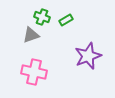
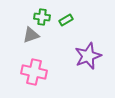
green cross: rotated 14 degrees counterclockwise
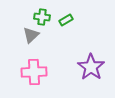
gray triangle: rotated 24 degrees counterclockwise
purple star: moved 3 px right, 11 px down; rotated 16 degrees counterclockwise
pink cross: rotated 15 degrees counterclockwise
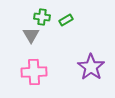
gray triangle: rotated 18 degrees counterclockwise
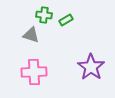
green cross: moved 2 px right, 2 px up
gray triangle: rotated 42 degrees counterclockwise
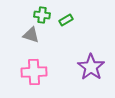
green cross: moved 2 px left
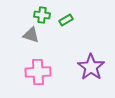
pink cross: moved 4 px right
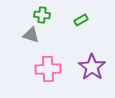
green rectangle: moved 15 px right
purple star: moved 1 px right
pink cross: moved 10 px right, 3 px up
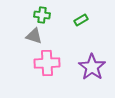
gray triangle: moved 3 px right, 1 px down
pink cross: moved 1 px left, 6 px up
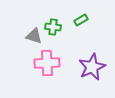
green cross: moved 11 px right, 12 px down
purple star: rotated 12 degrees clockwise
